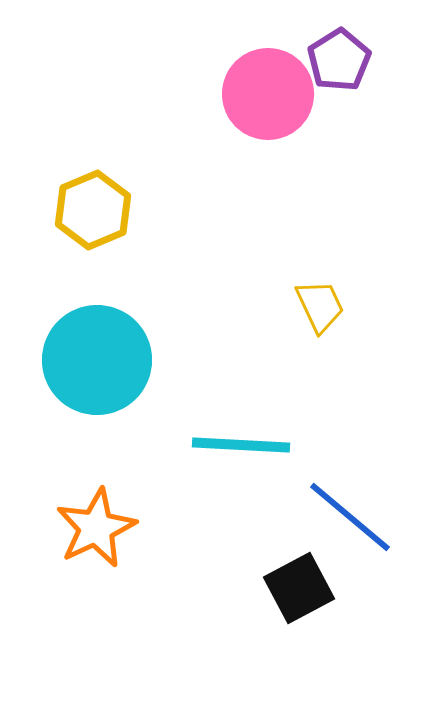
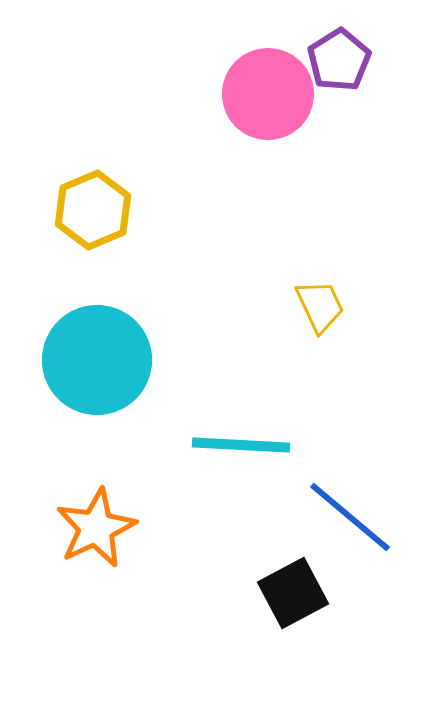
black square: moved 6 px left, 5 px down
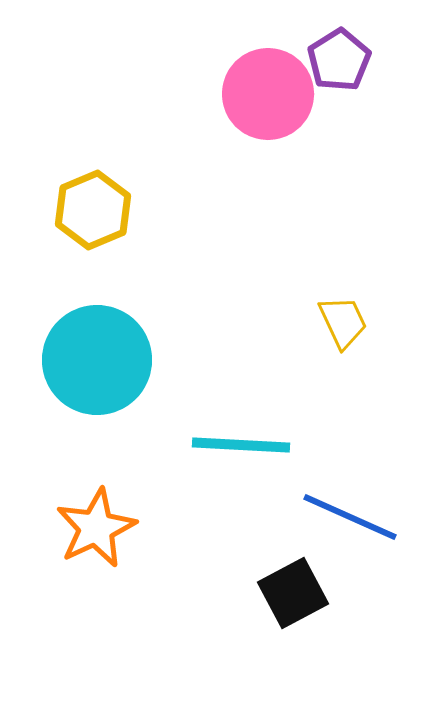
yellow trapezoid: moved 23 px right, 16 px down
blue line: rotated 16 degrees counterclockwise
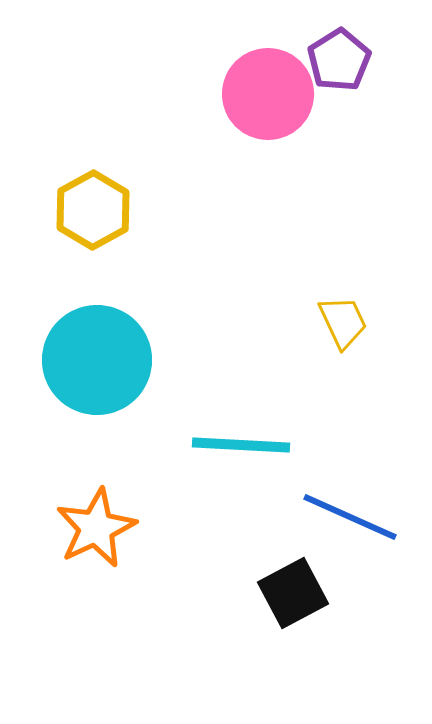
yellow hexagon: rotated 6 degrees counterclockwise
